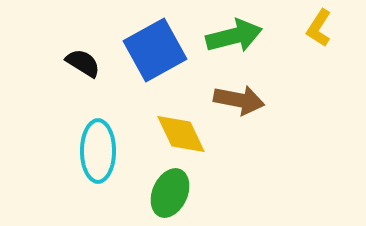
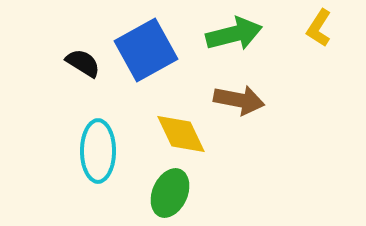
green arrow: moved 2 px up
blue square: moved 9 px left
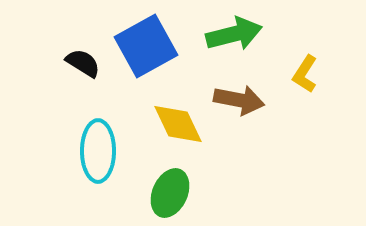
yellow L-shape: moved 14 px left, 46 px down
blue square: moved 4 px up
yellow diamond: moved 3 px left, 10 px up
